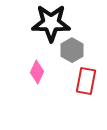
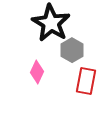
black star: rotated 30 degrees clockwise
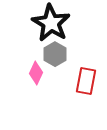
gray hexagon: moved 17 px left, 4 px down
pink diamond: moved 1 px left, 1 px down
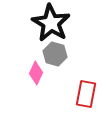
gray hexagon: rotated 15 degrees counterclockwise
red rectangle: moved 13 px down
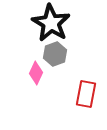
gray hexagon: rotated 25 degrees clockwise
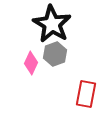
black star: moved 1 px right, 1 px down
pink diamond: moved 5 px left, 10 px up
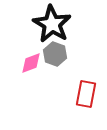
gray hexagon: rotated 20 degrees counterclockwise
pink diamond: rotated 45 degrees clockwise
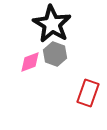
pink diamond: moved 1 px left, 1 px up
red rectangle: moved 2 px right, 1 px up; rotated 8 degrees clockwise
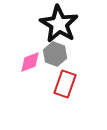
black star: moved 7 px right
red rectangle: moved 23 px left, 9 px up
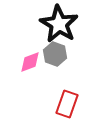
red rectangle: moved 2 px right, 20 px down
